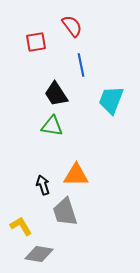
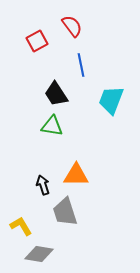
red square: moved 1 px right, 1 px up; rotated 20 degrees counterclockwise
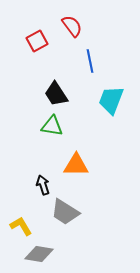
blue line: moved 9 px right, 4 px up
orange triangle: moved 10 px up
gray trapezoid: rotated 40 degrees counterclockwise
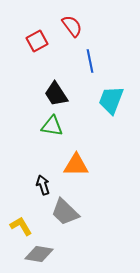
gray trapezoid: rotated 12 degrees clockwise
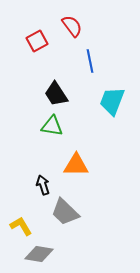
cyan trapezoid: moved 1 px right, 1 px down
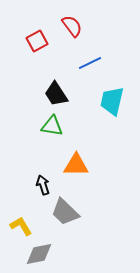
blue line: moved 2 px down; rotated 75 degrees clockwise
cyan trapezoid: rotated 8 degrees counterclockwise
gray diamond: rotated 20 degrees counterclockwise
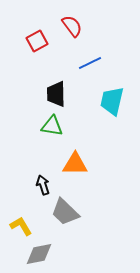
black trapezoid: rotated 32 degrees clockwise
orange triangle: moved 1 px left, 1 px up
